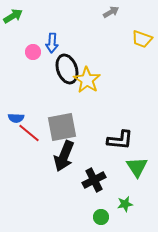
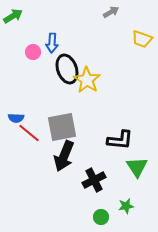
green star: moved 1 px right, 2 px down
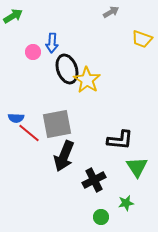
gray square: moved 5 px left, 3 px up
green star: moved 3 px up
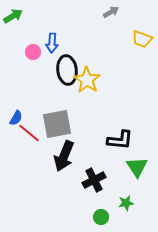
black ellipse: moved 1 px down; rotated 12 degrees clockwise
blue semicircle: rotated 63 degrees counterclockwise
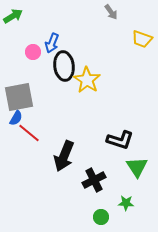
gray arrow: rotated 84 degrees clockwise
blue arrow: rotated 18 degrees clockwise
black ellipse: moved 3 px left, 4 px up
gray square: moved 38 px left, 27 px up
black L-shape: rotated 12 degrees clockwise
green star: rotated 14 degrees clockwise
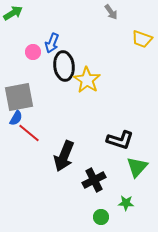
green arrow: moved 3 px up
green triangle: rotated 15 degrees clockwise
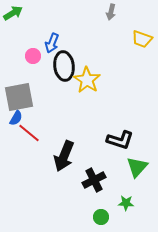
gray arrow: rotated 49 degrees clockwise
pink circle: moved 4 px down
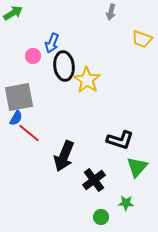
black cross: rotated 10 degrees counterclockwise
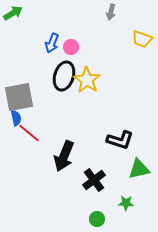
pink circle: moved 38 px right, 9 px up
black ellipse: moved 10 px down; rotated 24 degrees clockwise
blue semicircle: rotated 42 degrees counterclockwise
green triangle: moved 2 px right, 2 px down; rotated 35 degrees clockwise
green circle: moved 4 px left, 2 px down
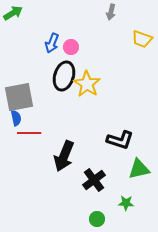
yellow star: moved 4 px down
red line: rotated 40 degrees counterclockwise
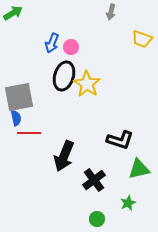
green star: moved 2 px right; rotated 28 degrees counterclockwise
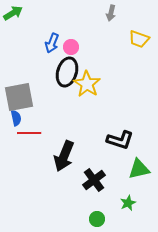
gray arrow: moved 1 px down
yellow trapezoid: moved 3 px left
black ellipse: moved 3 px right, 4 px up
